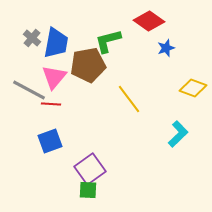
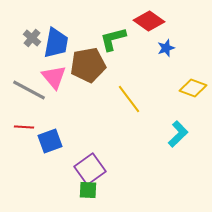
green L-shape: moved 5 px right, 2 px up
pink triangle: rotated 20 degrees counterclockwise
red line: moved 27 px left, 23 px down
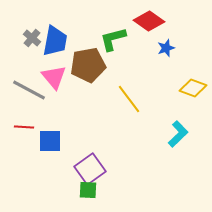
blue trapezoid: moved 1 px left, 2 px up
blue square: rotated 20 degrees clockwise
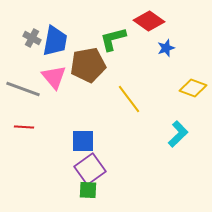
gray cross: rotated 12 degrees counterclockwise
gray line: moved 6 px left, 1 px up; rotated 8 degrees counterclockwise
blue square: moved 33 px right
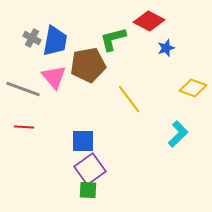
red diamond: rotated 8 degrees counterclockwise
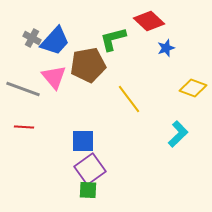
red diamond: rotated 16 degrees clockwise
blue trapezoid: rotated 32 degrees clockwise
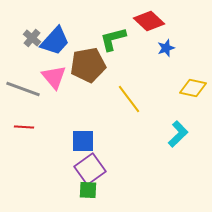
gray cross: rotated 12 degrees clockwise
yellow diamond: rotated 8 degrees counterclockwise
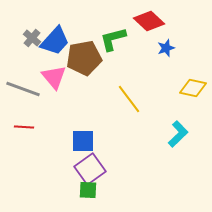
brown pentagon: moved 4 px left, 7 px up
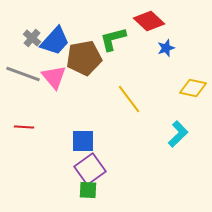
gray line: moved 15 px up
